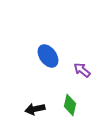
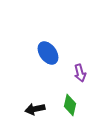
blue ellipse: moved 3 px up
purple arrow: moved 2 px left, 3 px down; rotated 144 degrees counterclockwise
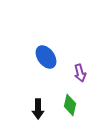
blue ellipse: moved 2 px left, 4 px down
black arrow: moved 3 px right; rotated 78 degrees counterclockwise
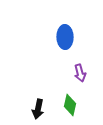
blue ellipse: moved 19 px right, 20 px up; rotated 35 degrees clockwise
black arrow: rotated 12 degrees clockwise
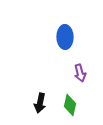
black arrow: moved 2 px right, 6 px up
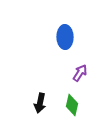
purple arrow: rotated 132 degrees counterclockwise
green diamond: moved 2 px right
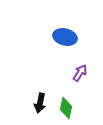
blue ellipse: rotated 75 degrees counterclockwise
green diamond: moved 6 px left, 3 px down
